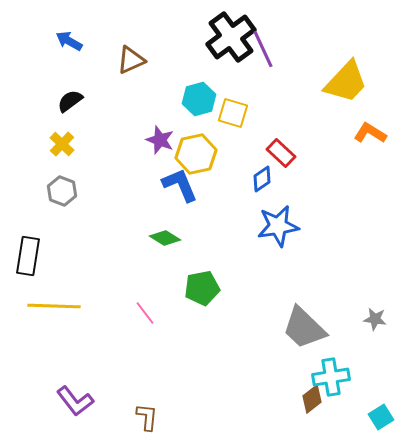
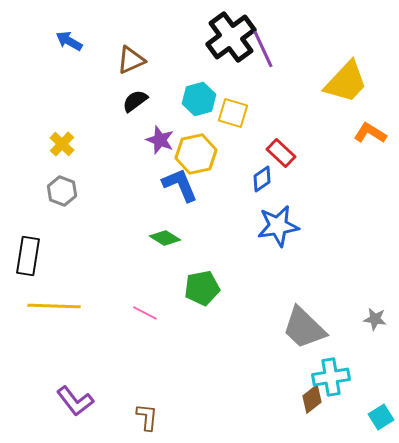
black semicircle: moved 65 px right
pink line: rotated 25 degrees counterclockwise
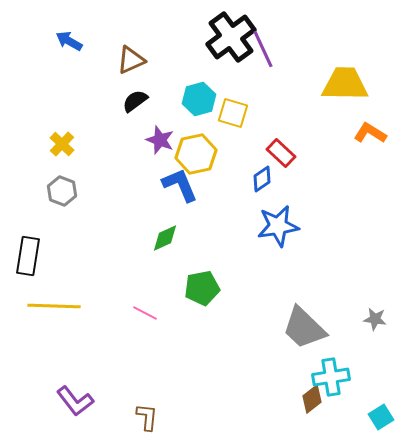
yellow trapezoid: moved 1 px left, 2 px down; rotated 132 degrees counterclockwise
green diamond: rotated 56 degrees counterclockwise
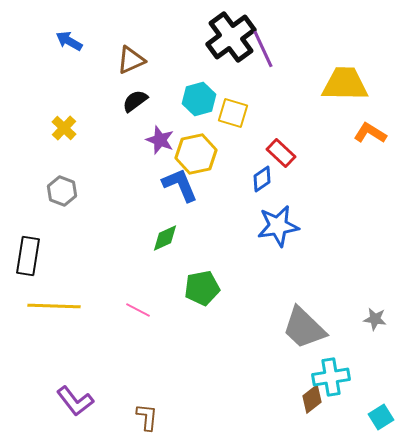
yellow cross: moved 2 px right, 16 px up
pink line: moved 7 px left, 3 px up
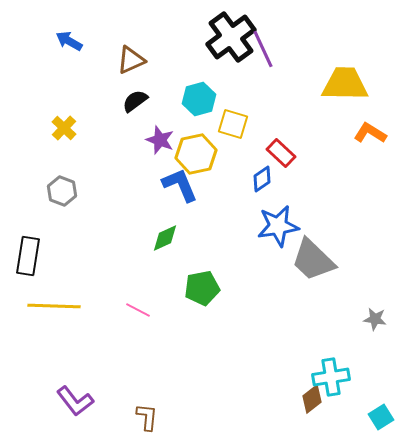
yellow square: moved 11 px down
gray trapezoid: moved 9 px right, 68 px up
